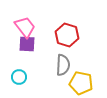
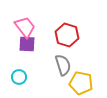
gray semicircle: rotated 20 degrees counterclockwise
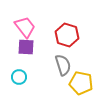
purple square: moved 1 px left, 3 px down
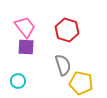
red hexagon: moved 5 px up
cyan circle: moved 1 px left, 4 px down
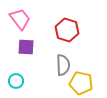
pink trapezoid: moved 5 px left, 8 px up
gray semicircle: rotated 15 degrees clockwise
cyan circle: moved 2 px left
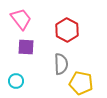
pink trapezoid: moved 1 px right
red hexagon: rotated 10 degrees clockwise
gray semicircle: moved 2 px left, 1 px up
